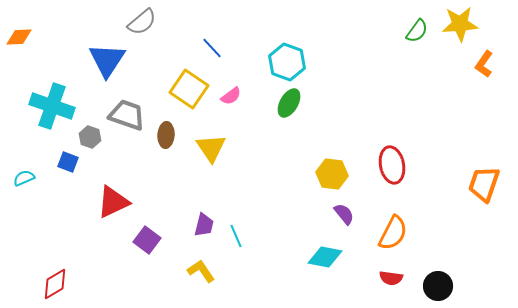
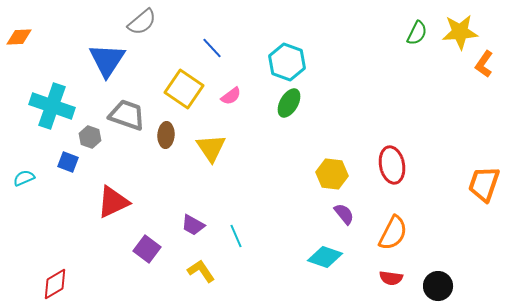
yellow star: moved 8 px down
green semicircle: moved 2 px down; rotated 10 degrees counterclockwise
yellow square: moved 5 px left
purple trapezoid: moved 11 px left; rotated 105 degrees clockwise
purple square: moved 9 px down
cyan diamond: rotated 8 degrees clockwise
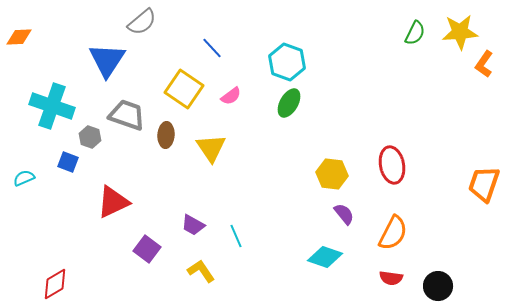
green semicircle: moved 2 px left
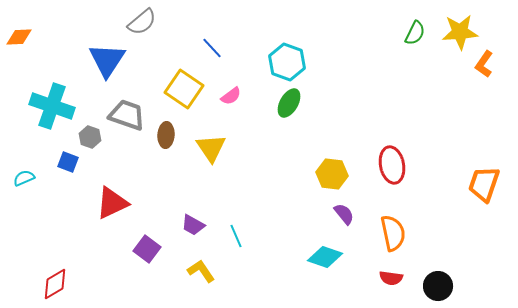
red triangle: moved 1 px left, 1 px down
orange semicircle: rotated 39 degrees counterclockwise
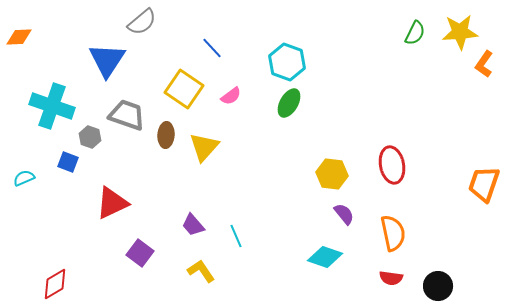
yellow triangle: moved 7 px left, 1 px up; rotated 16 degrees clockwise
purple trapezoid: rotated 20 degrees clockwise
purple square: moved 7 px left, 4 px down
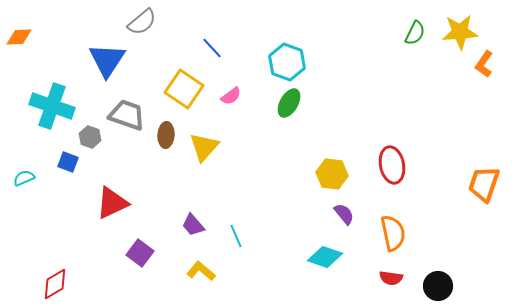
yellow L-shape: rotated 16 degrees counterclockwise
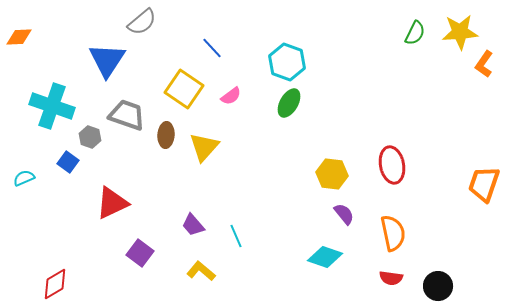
blue square: rotated 15 degrees clockwise
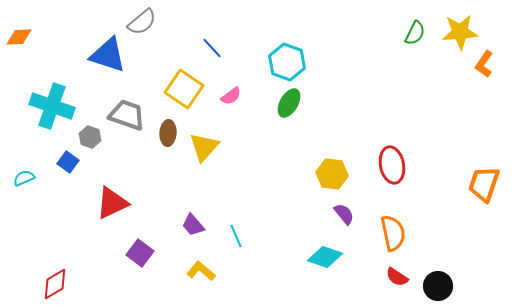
blue triangle: moved 1 px right, 5 px up; rotated 45 degrees counterclockwise
brown ellipse: moved 2 px right, 2 px up
red semicircle: moved 6 px right, 1 px up; rotated 25 degrees clockwise
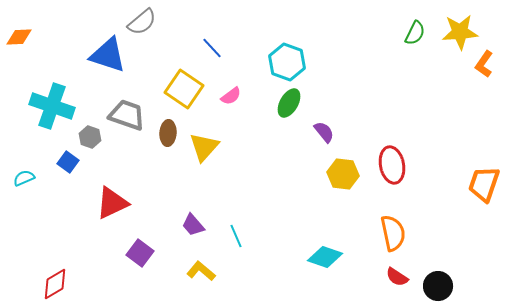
yellow hexagon: moved 11 px right
purple semicircle: moved 20 px left, 82 px up
